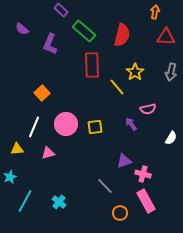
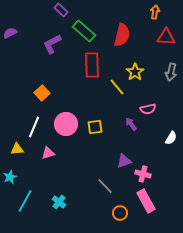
purple semicircle: moved 12 px left, 4 px down; rotated 112 degrees clockwise
purple L-shape: moved 2 px right; rotated 40 degrees clockwise
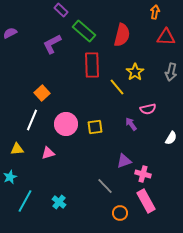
white line: moved 2 px left, 7 px up
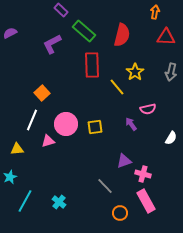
pink triangle: moved 12 px up
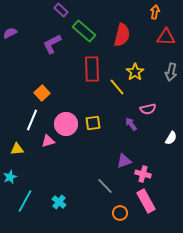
red rectangle: moved 4 px down
yellow square: moved 2 px left, 4 px up
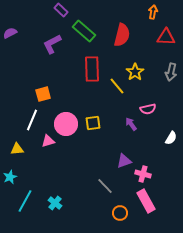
orange arrow: moved 2 px left
yellow line: moved 1 px up
orange square: moved 1 px right, 1 px down; rotated 28 degrees clockwise
cyan cross: moved 4 px left, 1 px down
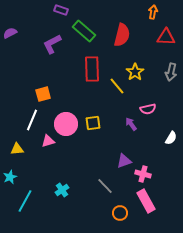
purple rectangle: rotated 24 degrees counterclockwise
cyan cross: moved 7 px right, 13 px up; rotated 16 degrees clockwise
